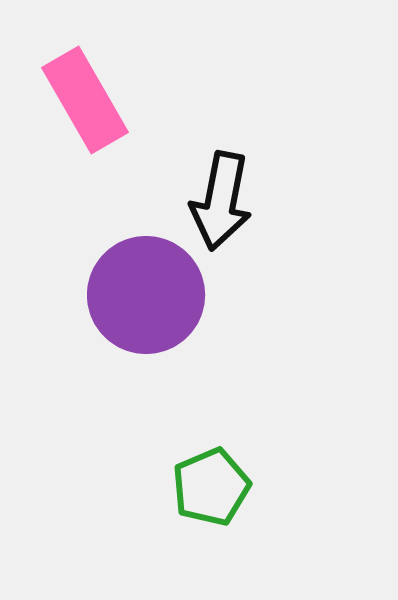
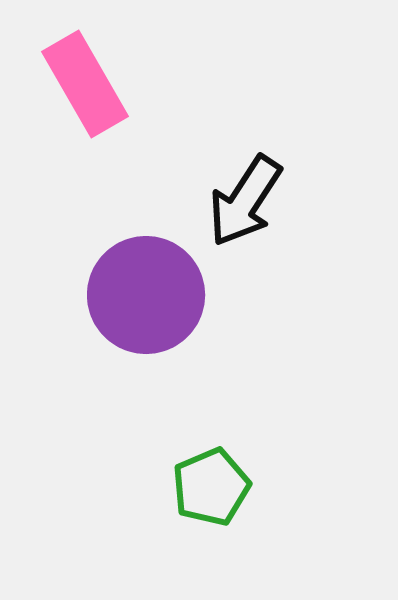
pink rectangle: moved 16 px up
black arrow: moved 24 px right; rotated 22 degrees clockwise
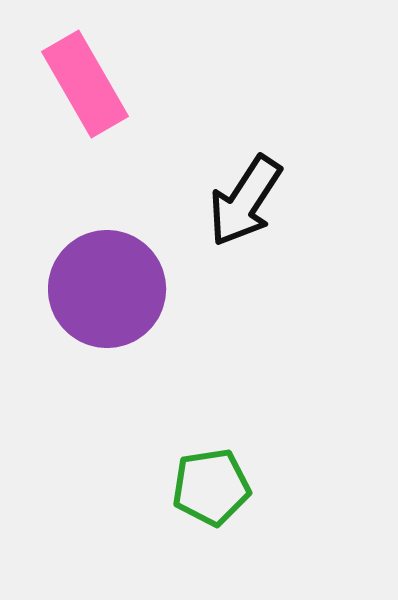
purple circle: moved 39 px left, 6 px up
green pentagon: rotated 14 degrees clockwise
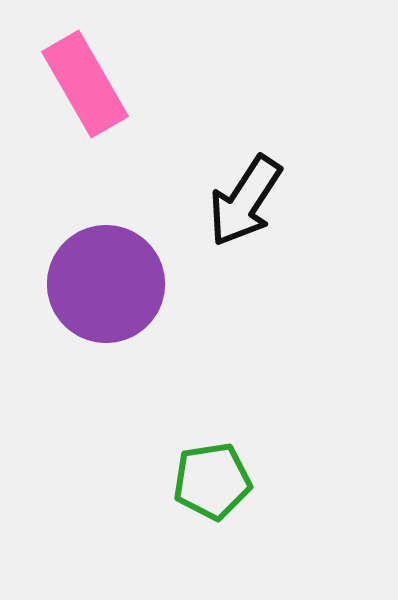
purple circle: moved 1 px left, 5 px up
green pentagon: moved 1 px right, 6 px up
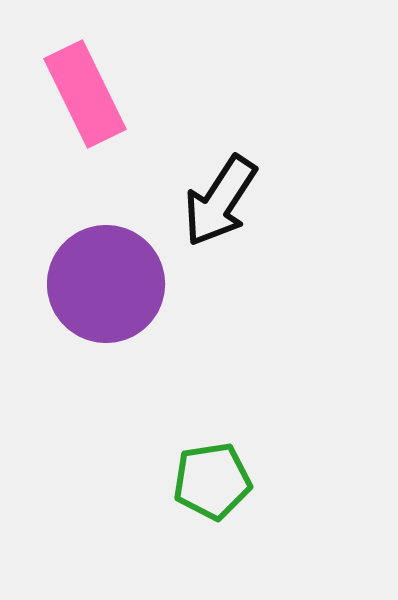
pink rectangle: moved 10 px down; rotated 4 degrees clockwise
black arrow: moved 25 px left
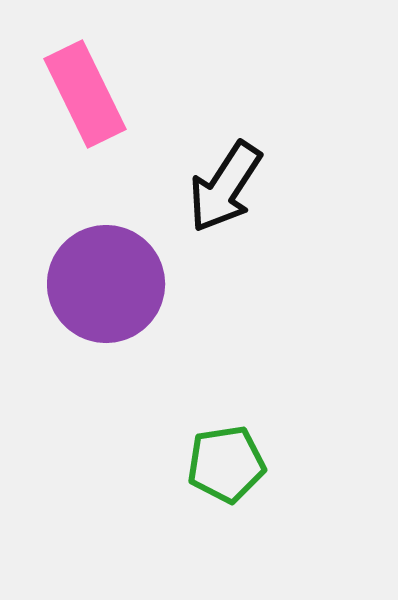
black arrow: moved 5 px right, 14 px up
green pentagon: moved 14 px right, 17 px up
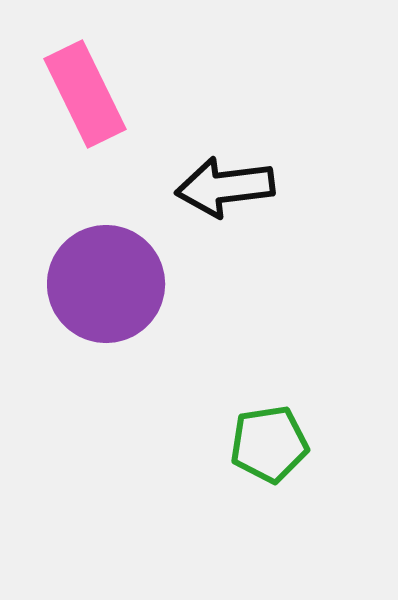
black arrow: rotated 50 degrees clockwise
green pentagon: moved 43 px right, 20 px up
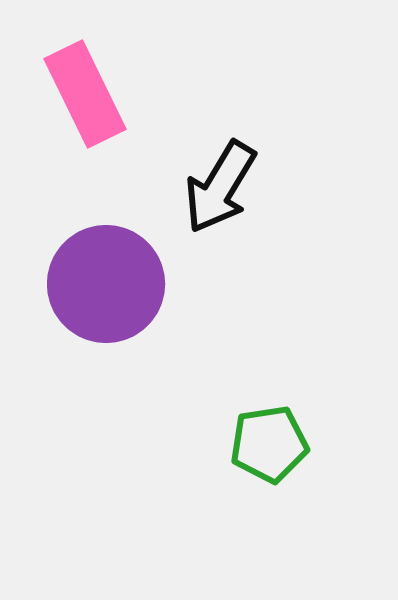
black arrow: moved 5 px left; rotated 52 degrees counterclockwise
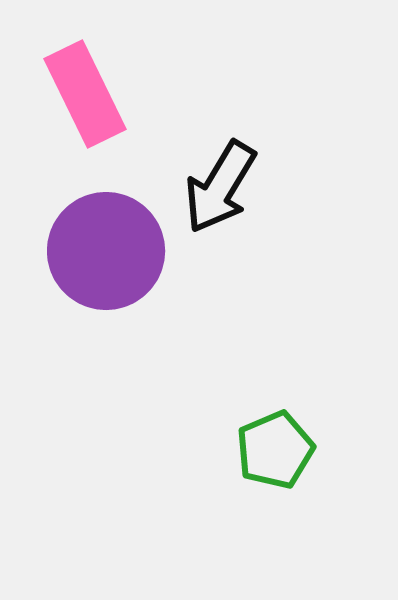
purple circle: moved 33 px up
green pentagon: moved 6 px right, 6 px down; rotated 14 degrees counterclockwise
